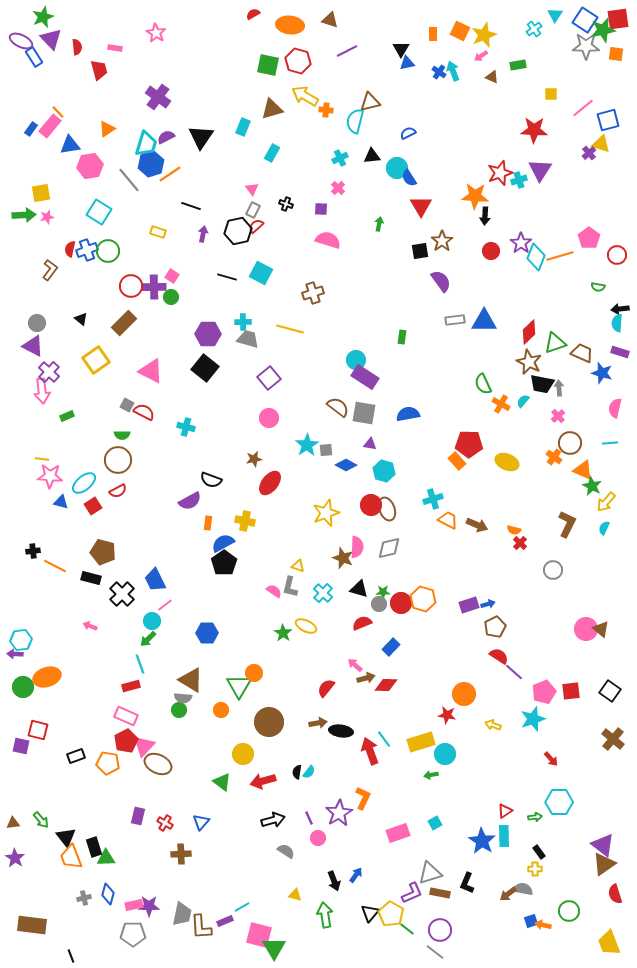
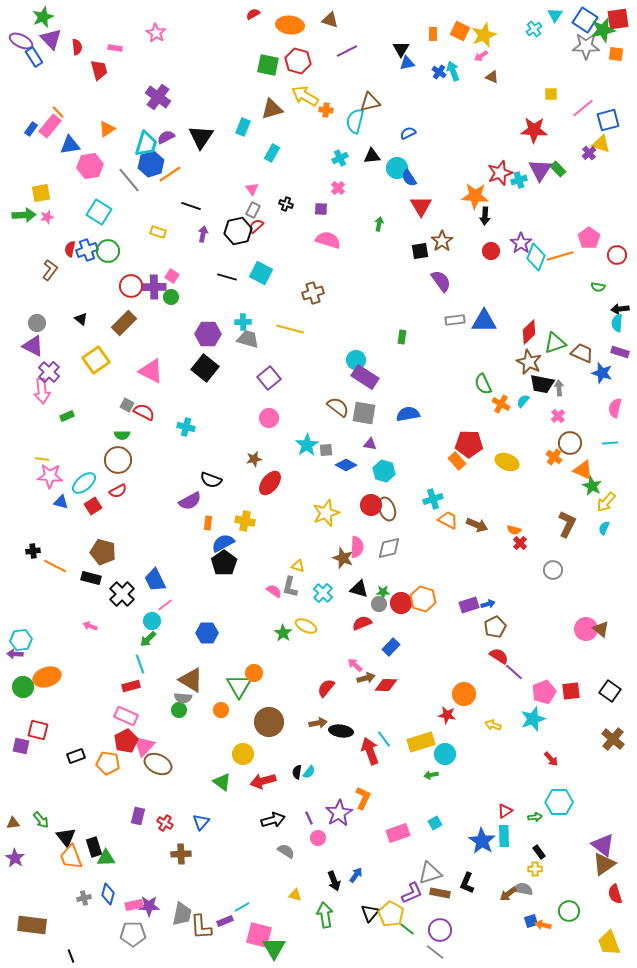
green rectangle at (518, 65): moved 40 px right, 104 px down; rotated 56 degrees clockwise
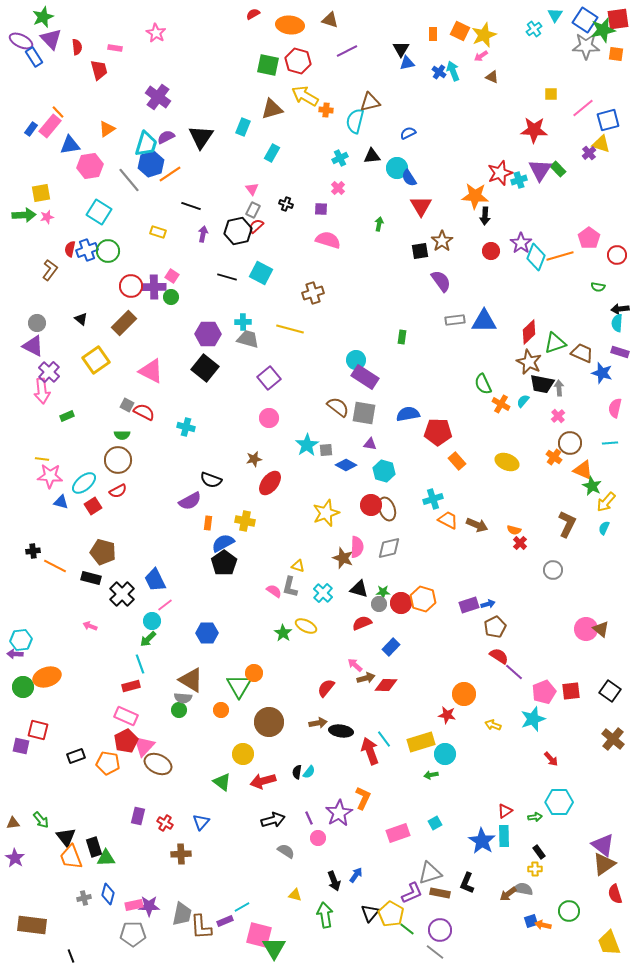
red pentagon at (469, 444): moved 31 px left, 12 px up
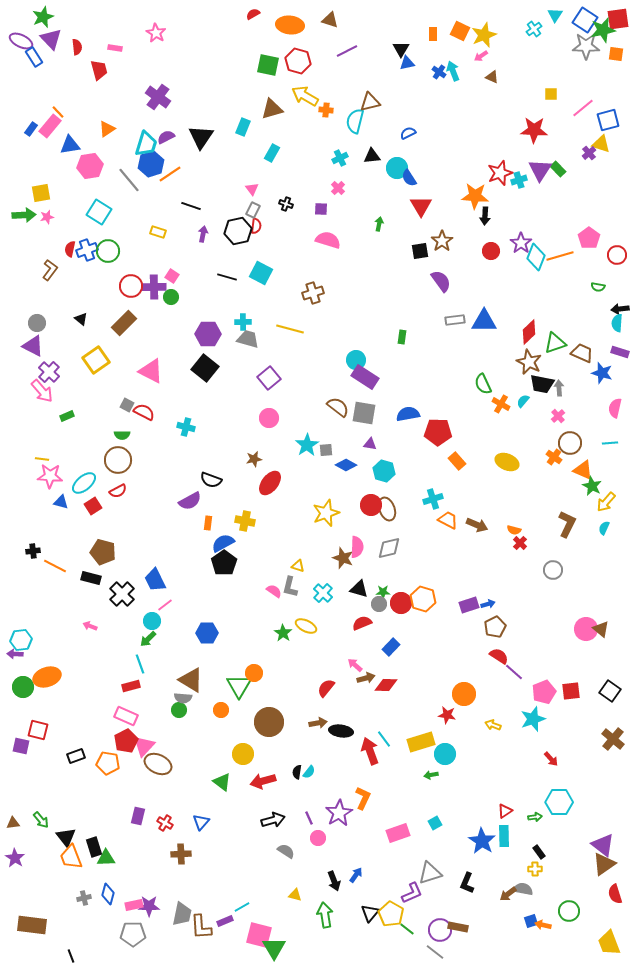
red semicircle at (256, 226): rotated 140 degrees clockwise
pink arrow at (42, 391): rotated 35 degrees counterclockwise
brown rectangle at (440, 893): moved 18 px right, 34 px down
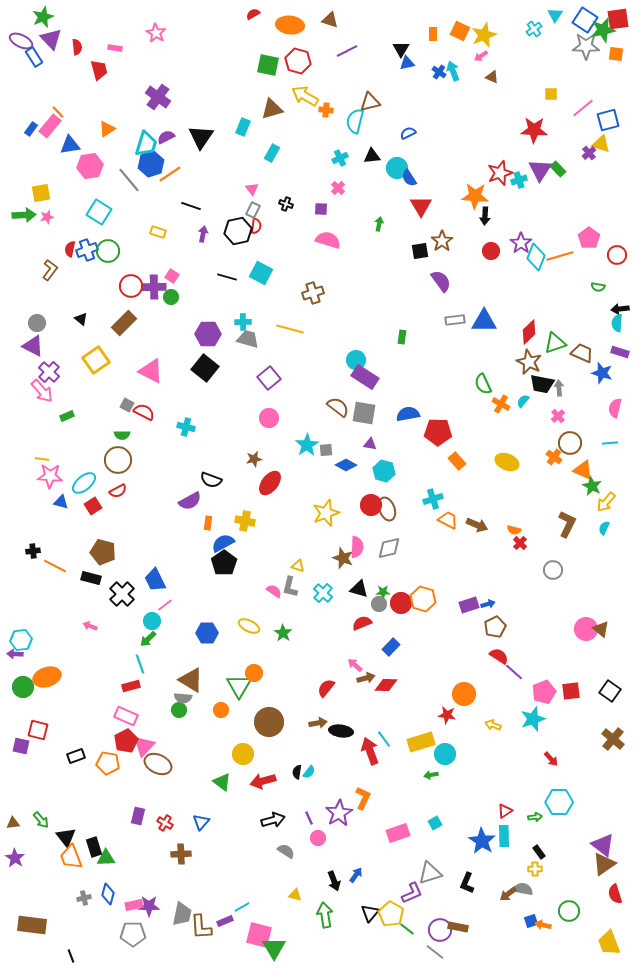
yellow ellipse at (306, 626): moved 57 px left
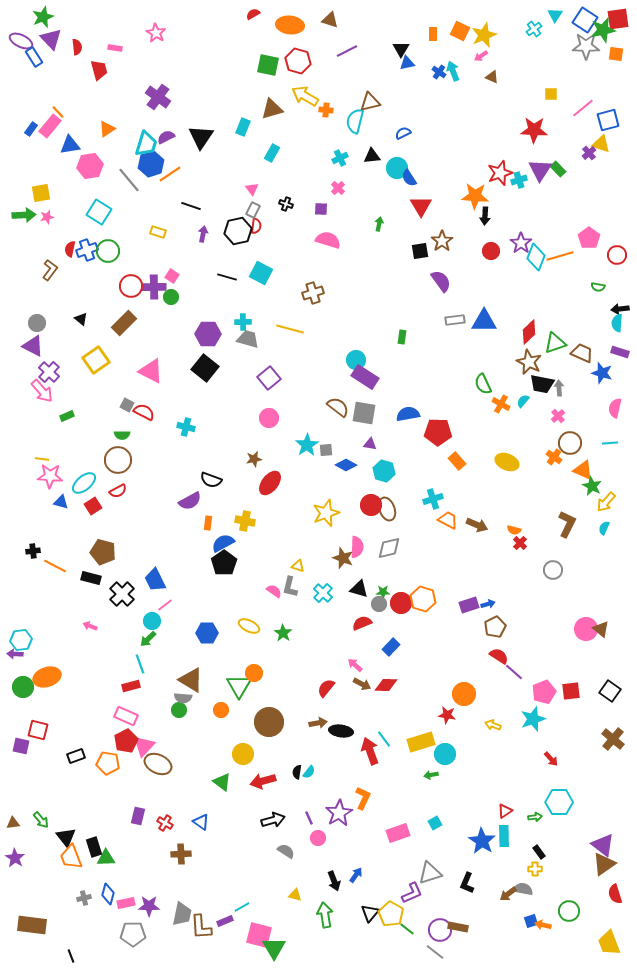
blue semicircle at (408, 133): moved 5 px left
brown arrow at (366, 678): moved 4 px left, 6 px down; rotated 42 degrees clockwise
blue triangle at (201, 822): rotated 36 degrees counterclockwise
pink rectangle at (134, 905): moved 8 px left, 2 px up
